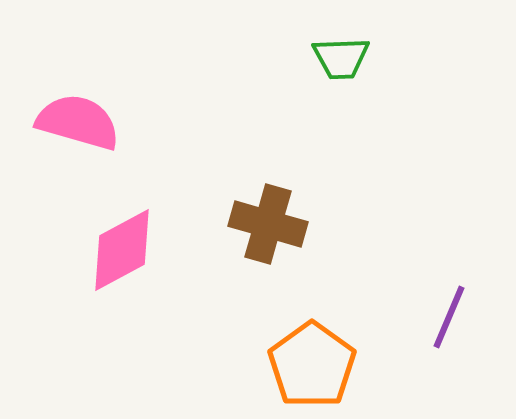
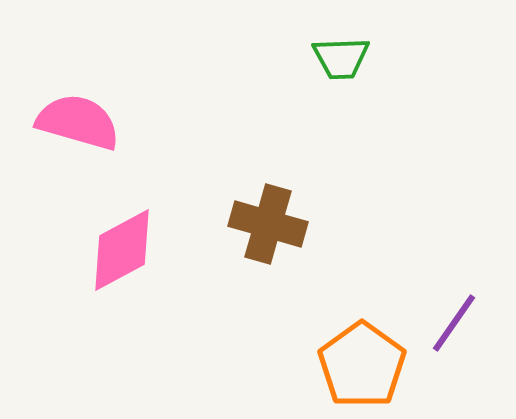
purple line: moved 5 px right, 6 px down; rotated 12 degrees clockwise
orange pentagon: moved 50 px right
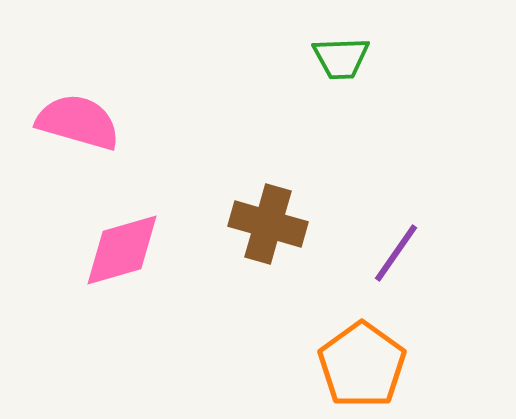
pink diamond: rotated 12 degrees clockwise
purple line: moved 58 px left, 70 px up
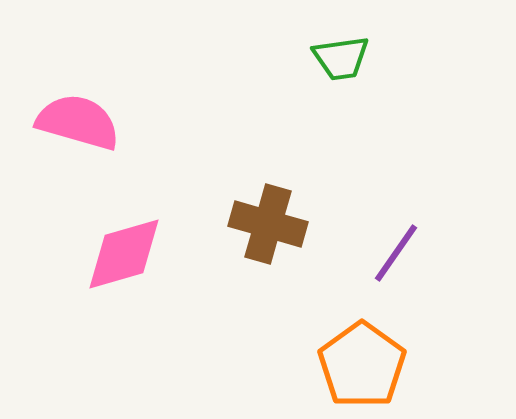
green trapezoid: rotated 6 degrees counterclockwise
pink diamond: moved 2 px right, 4 px down
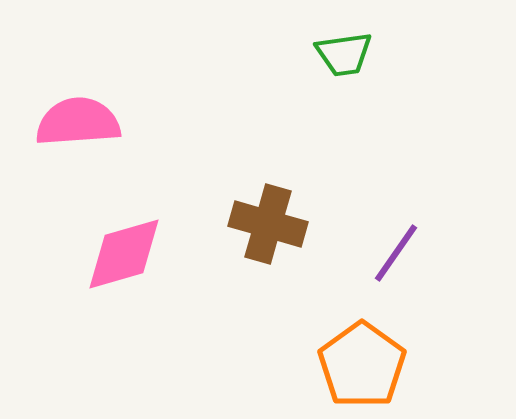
green trapezoid: moved 3 px right, 4 px up
pink semicircle: rotated 20 degrees counterclockwise
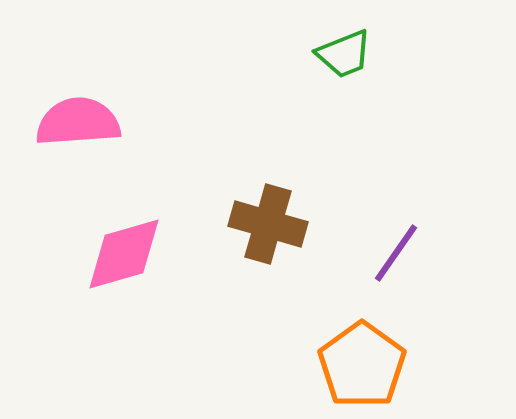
green trapezoid: rotated 14 degrees counterclockwise
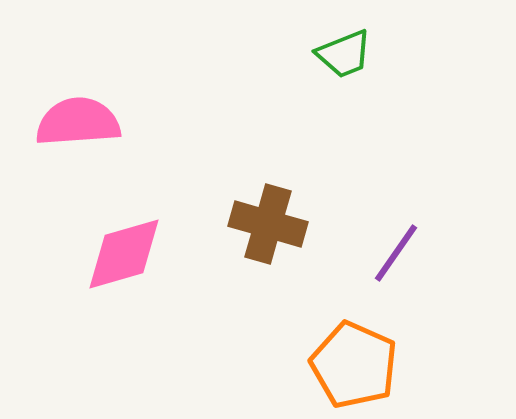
orange pentagon: moved 8 px left; rotated 12 degrees counterclockwise
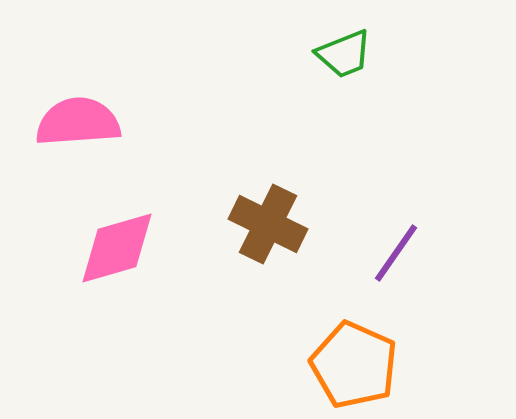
brown cross: rotated 10 degrees clockwise
pink diamond: moved 7 px left, 6 px up
